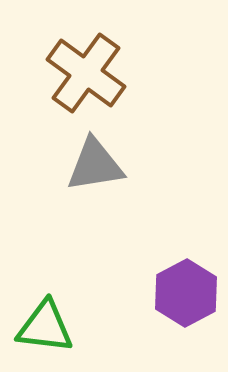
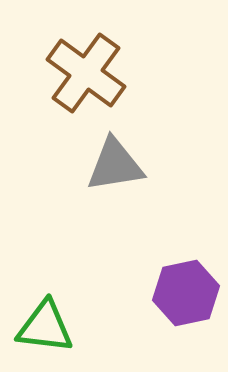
gray triangle: moved 20 px right
purple hexagon: rotated 16 degrees clockwise
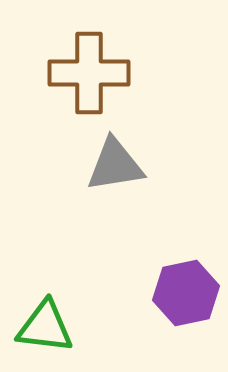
brown cross: moved 3 px right; rotated 36 degrees counterclockwise
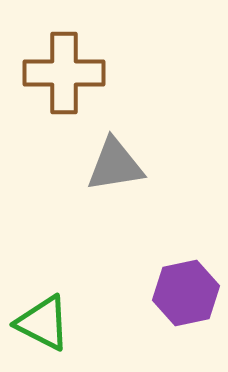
brown cross: moved 25 px left
green triangle: moved 2 px left, 4 px up; rotated 20 degrees clockwise
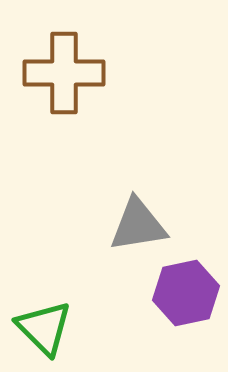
gray triangle: moved 23 px right, 60 px down
green triangle: moved 1 px right, 5 px down; rotated 18 degrees clockwise
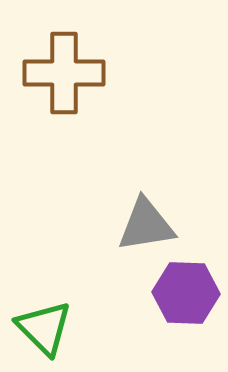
gray triangle: moved 8 px right
purple hexagon: rotated 14 degrees clockwise
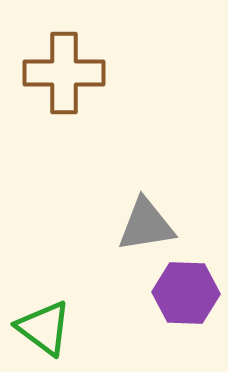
green triangle: rotated 8 degrees counterclockwise
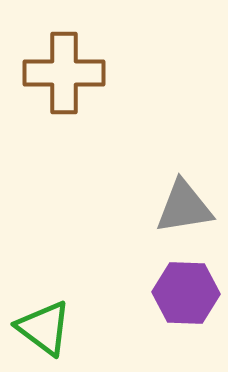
gray triangle: moved 38 px right, 18 px up
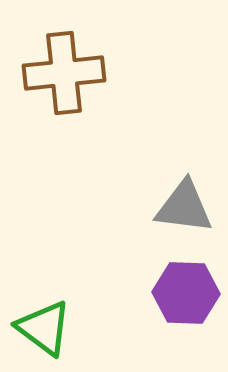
brown cross: rotated 6 degrees counterclockwise
gray triangle: rotated 16 degrees clockwise
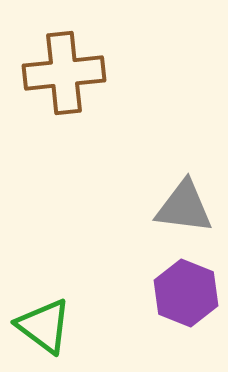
purple hexagon: rotated 20 degrees clockwise
green triangle: moved 2 px up
